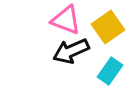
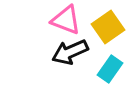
black arrow: moved 1 px left, 1 px down
cyan rectangle: moved 2 px up
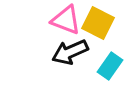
yellow square: moved 10 px left, 4 px up; rotated 28 degrees counterclockwise
cyan rectangle: moved 3 px up
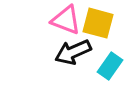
yellow square: rotated 12 degrees counterclockwise
black arrow: moved 3 px right
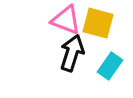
black arrow: moved 1 px left, 1 px down; rotated 132 degrees clockwise
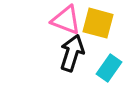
cyan rectangle: moved 1 px left, 2 px down
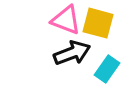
black arrow: rotated 51 degrees clockwise
cyan rectangle: moved 2 px left, 1 px down
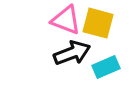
cyan rectangle: moved 1 px left, 2 px up; rotated 32 degrees clockwise
